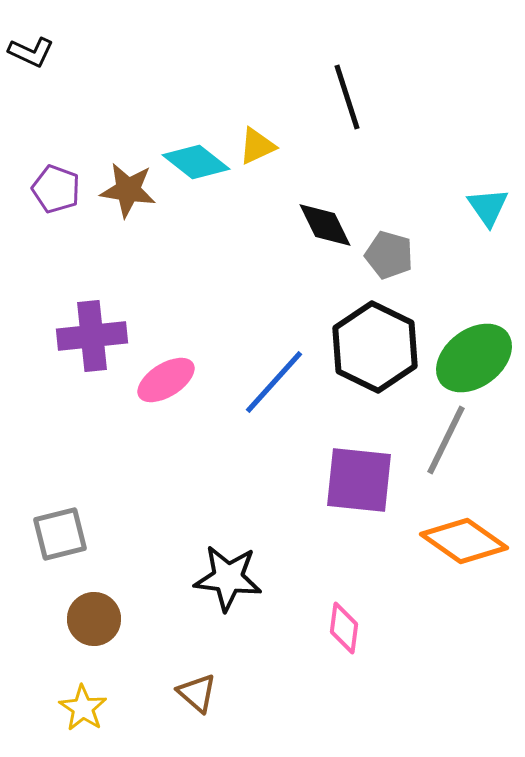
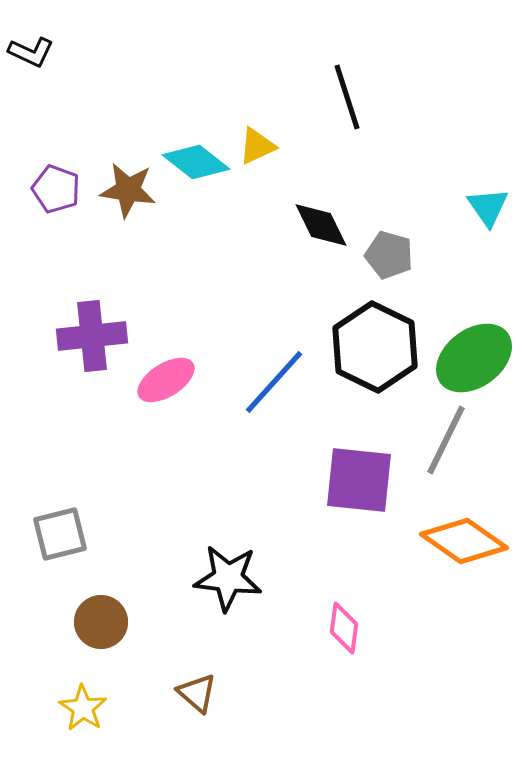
black diamond: moved 4 px left
brown circle: moved 7 px right, 3 px down
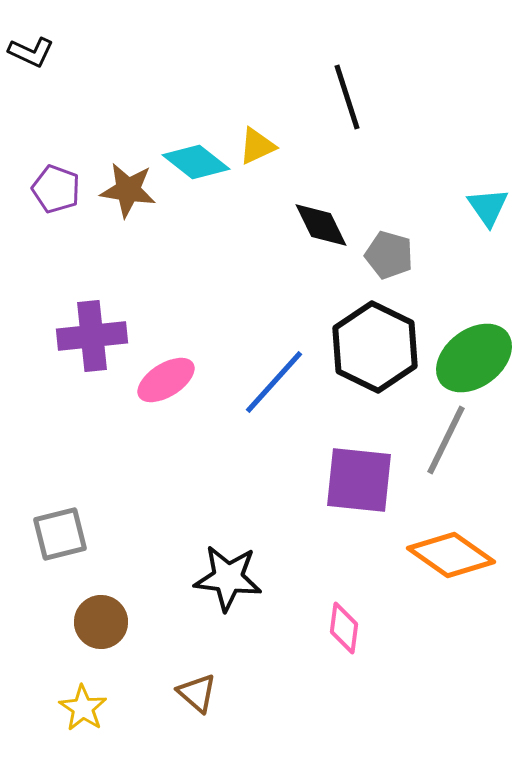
orange diamond: moved 13 px left, 14 px down
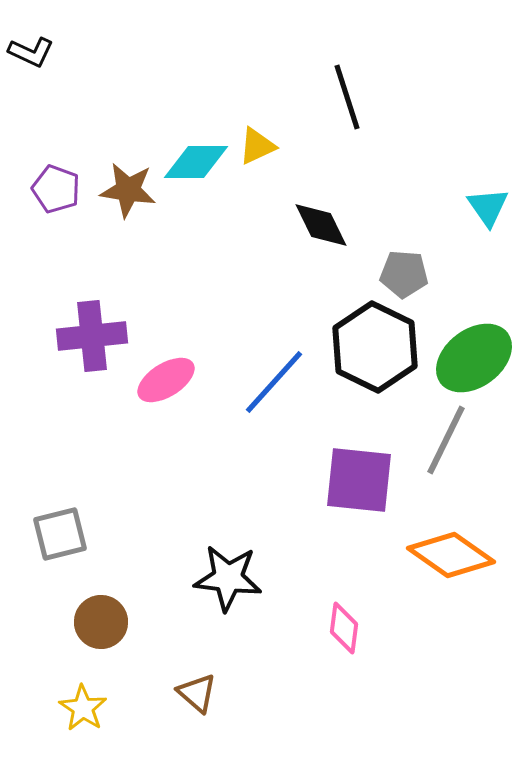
cyan diamond: rotated 38 degrees counterclockwise
gray pentagon: moved 15 px right, 19 px down; rotated 12 degrees counterclockwise
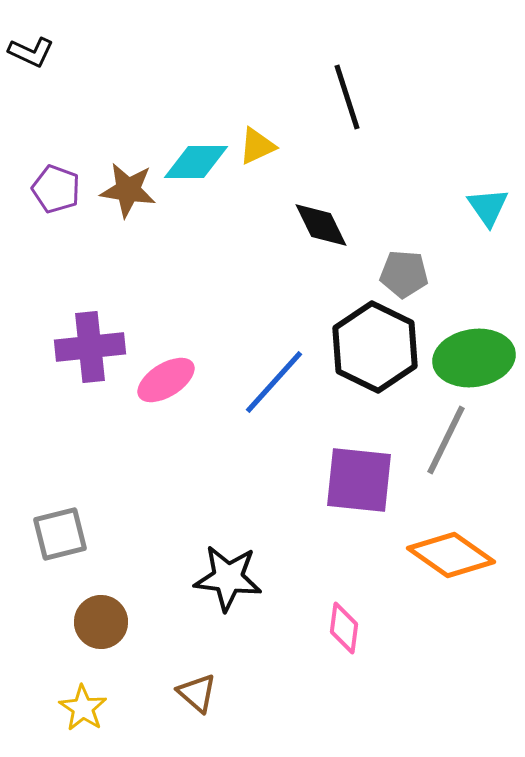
purple cross: moved 2 px left, 11 px down
green ellipse: rotated 28 degrees clockwise
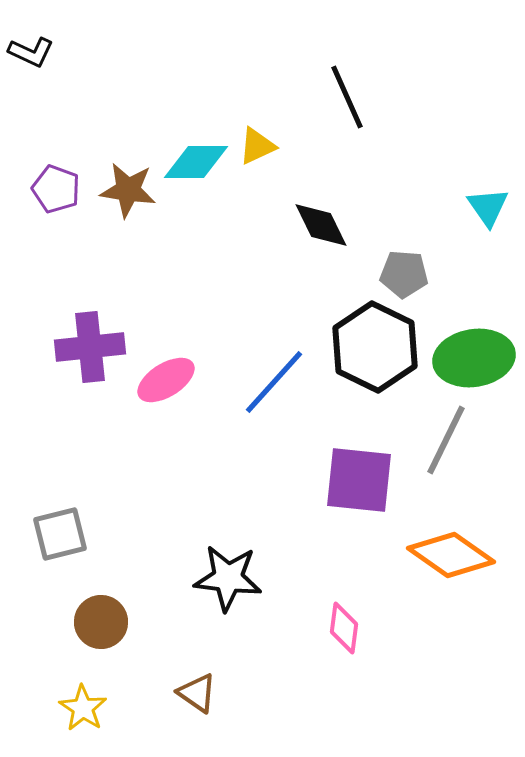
black line: rotated 6 degrees counterclockwise
brown triangle: rotated 6 degrees counterclockwise
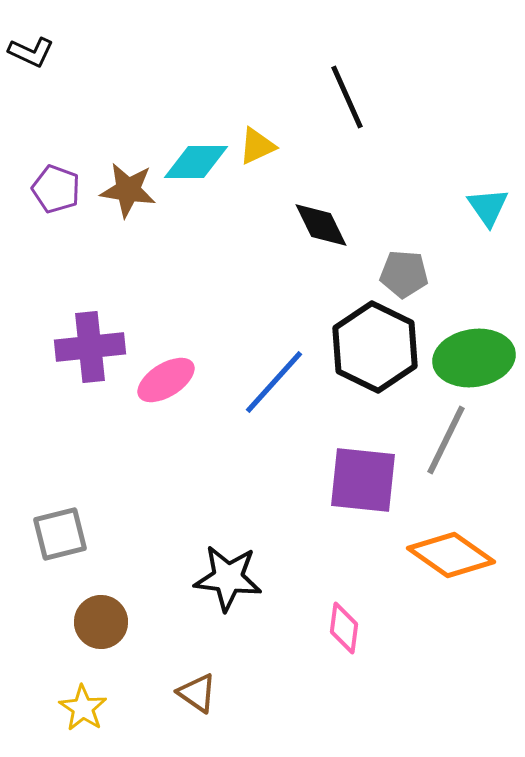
purple square: moved 4 px right
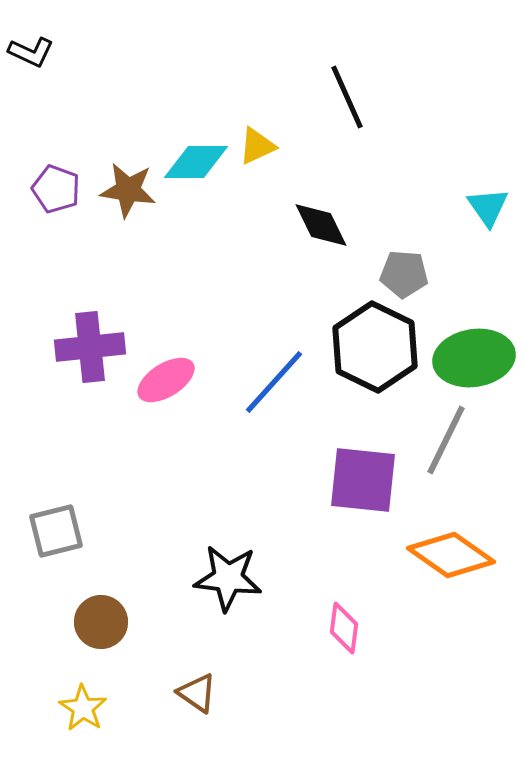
gray square: moved 4 px left, 3 px up
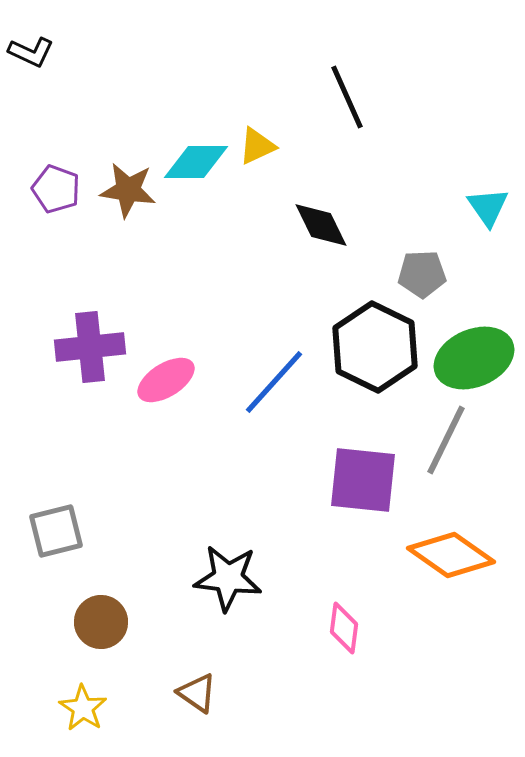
gray pentagon: moved 18 px right; rotated 6 degrees counterclockwise
green ellipse: rotated 14 degrees counterclockwise
